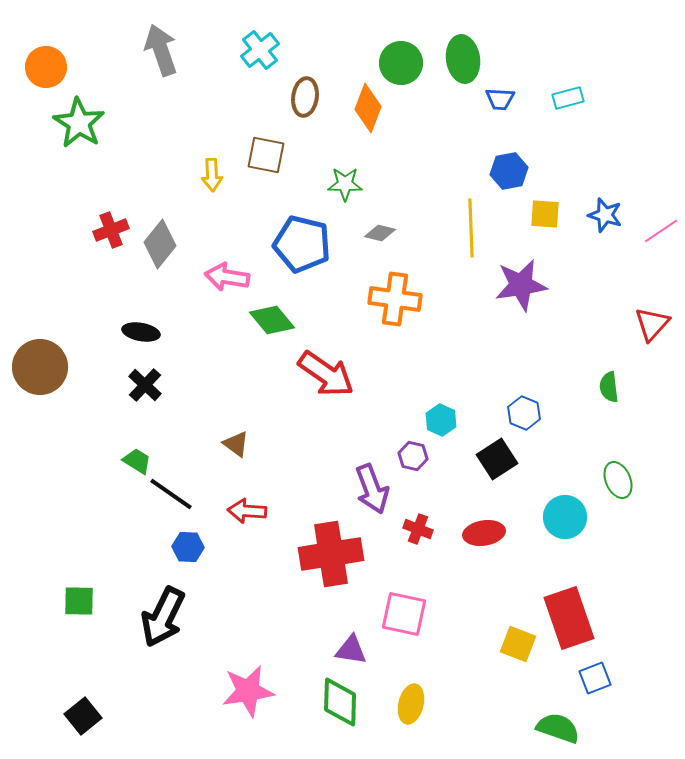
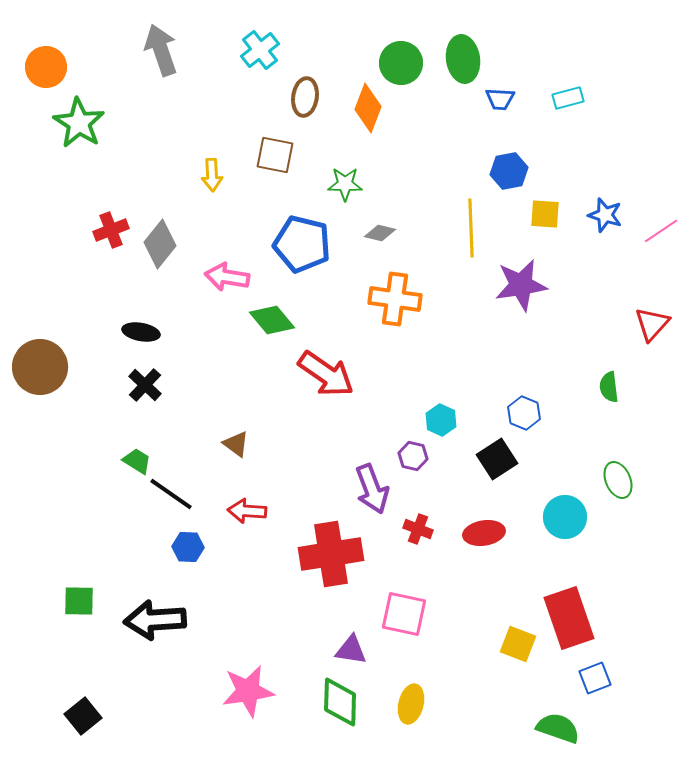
brown square at (266, 155): moved 9 px right
black arrow at (163, 617): moved 8 px left, 3 px down; rotated 60 degrees clockwise
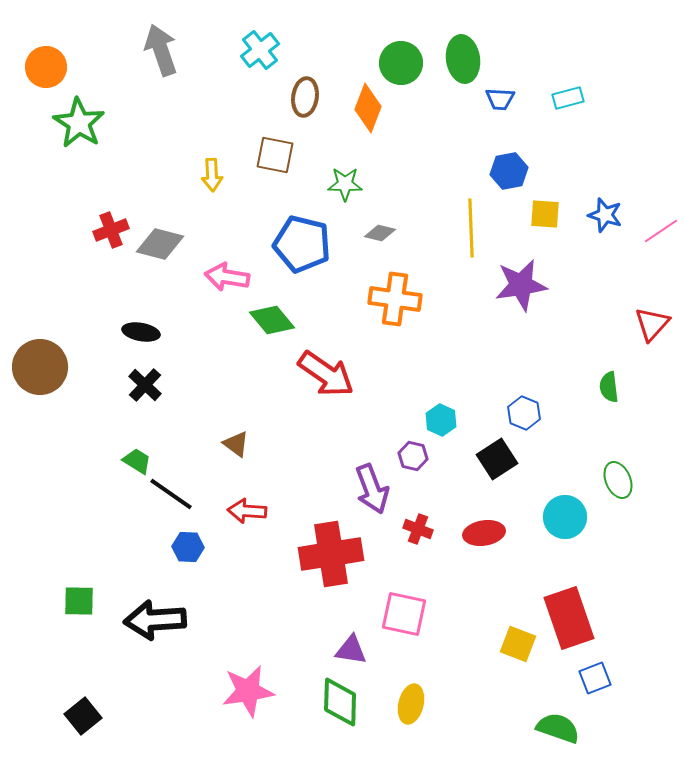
gray diamond at (160, 244): rotated 66 degrees clockwise
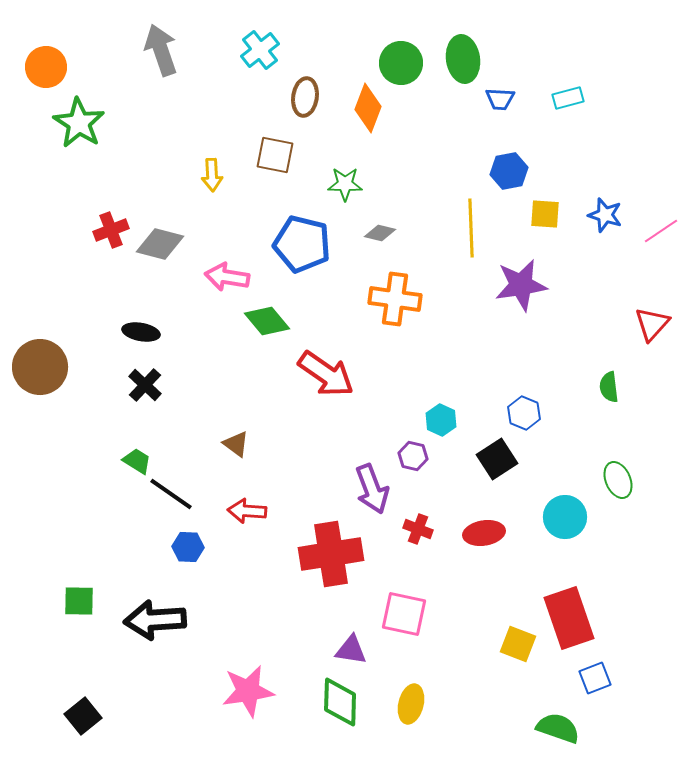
green diamond at (272, 320): moved 5 px left, 1 px down
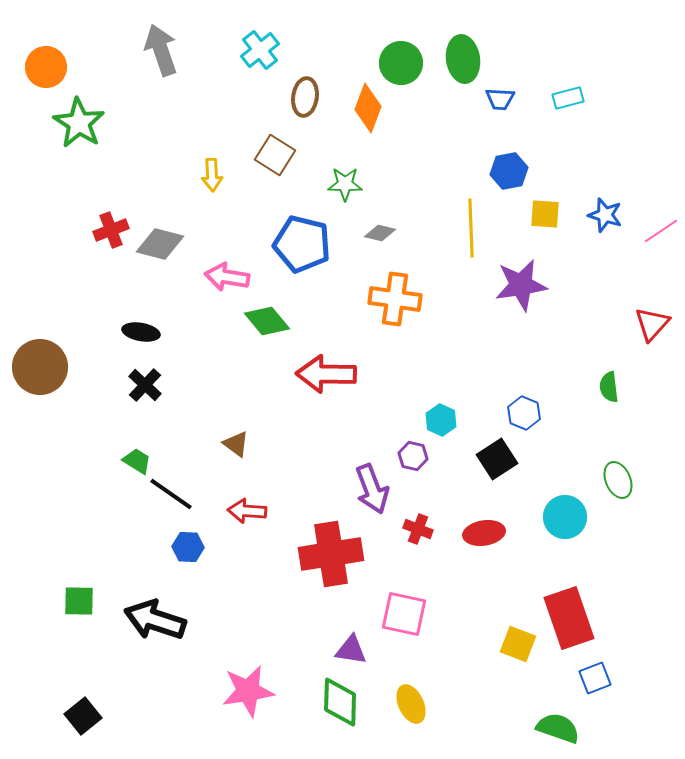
brown square at (275, 155): rotated 21 degrees clockwise
red arrow at (326, 374): rotated 146 degrees clockwise
black arrow at (155, 620): rotated 22 degrees clockwise
yellow ellipse at (411, 704): rotated 39 degrees counterclockwise
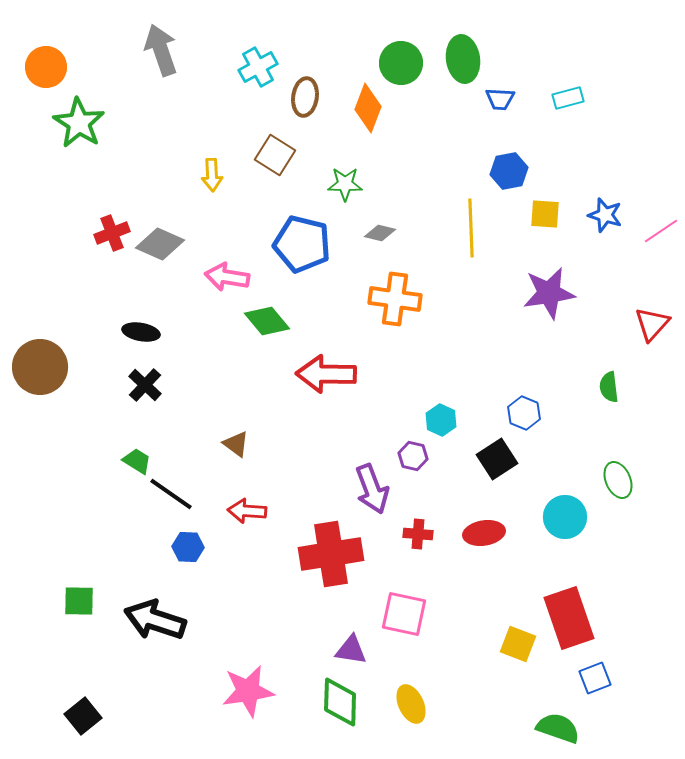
cyan cross at (260, 50): moved 2 px left, 17 px down; rotated 9 degrees clockwise
red cross at (111, 230): moved 1 px right, 3 px down
gray diamond at (160, 244): rotated 9 degrees clockwise
purple star at (521, 285): moved 28 px right, 8 px down
red cross at (418, 529): moved 5 px down; rotated 16 degrees counterclockwise
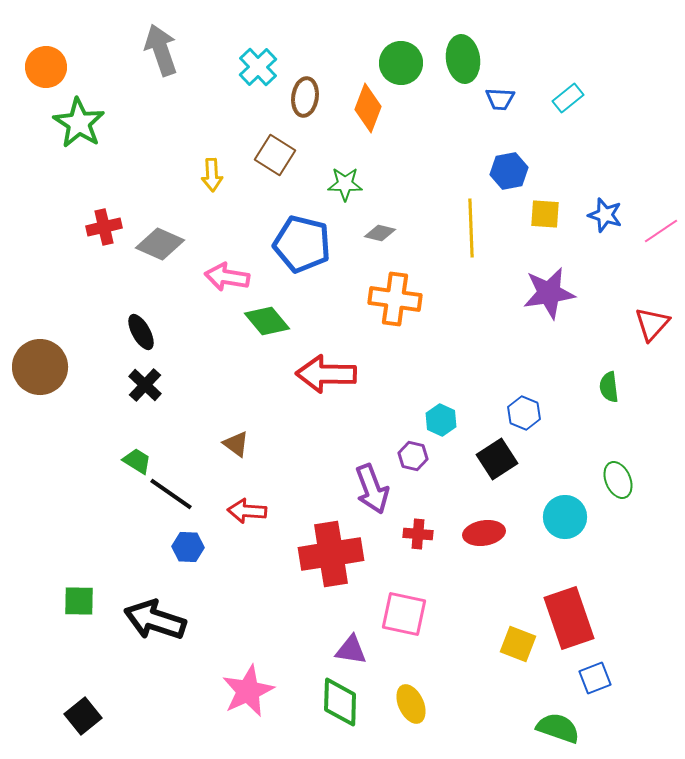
cyan cross at (258, 67): rotated 15 degrees counterclockwise
cyan rectangle at (568, 98): rotated 24 degrees counterclockwise
red cross at (112, 233): moved 8 px left, 6 px up; rotated 8 degrees clockwise
black ellipse at (141, 332): rotated 51 degrees clockwise
pink star at (248, 691): rotated 16 degrees counterclockwise
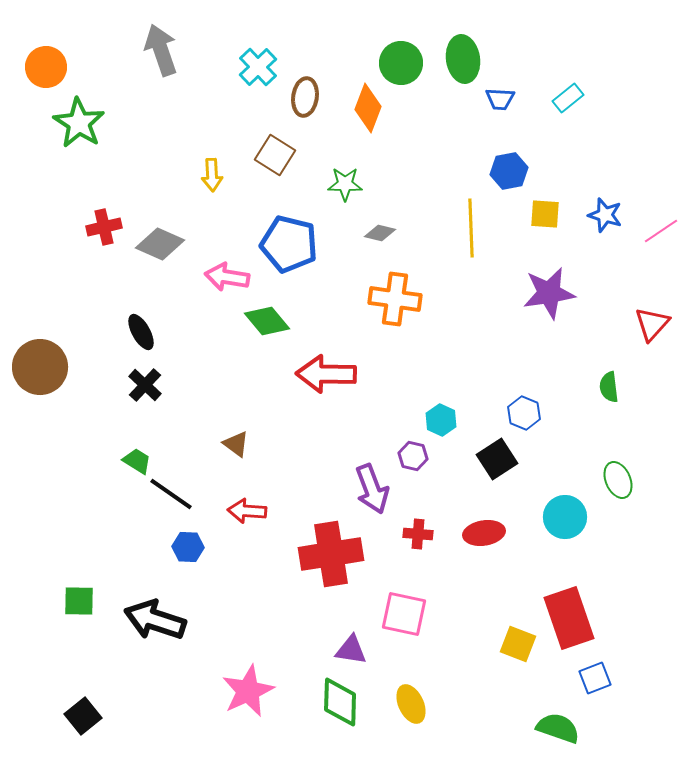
blue pentagon at (302, 244): moved 13 px left
